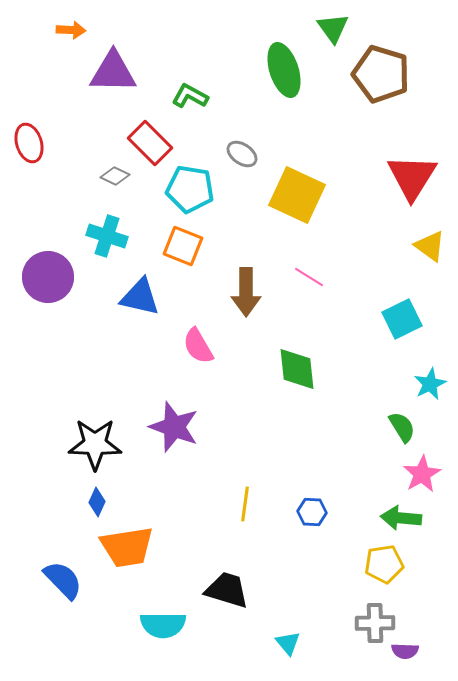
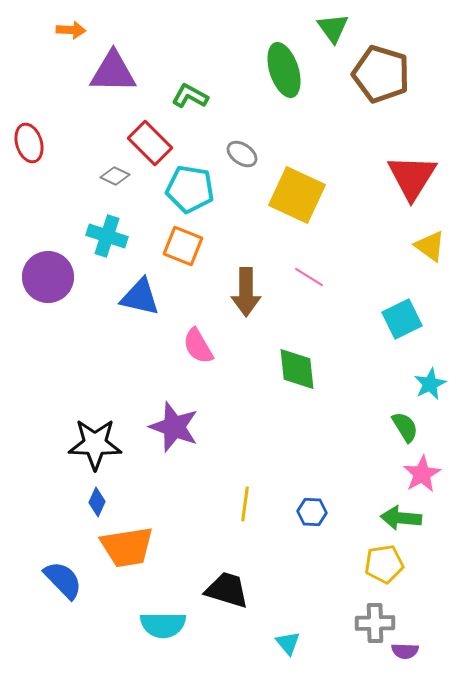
green semicircle: moved 3 px right
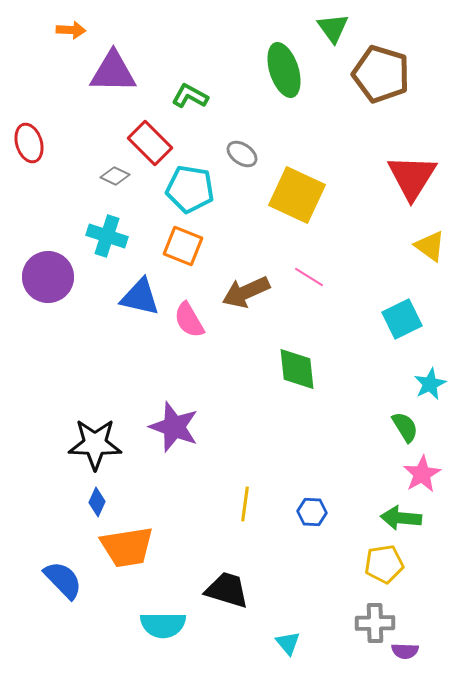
brown arrow: rotated 66 degrees clockwise
pink semicircle: moved 9 px left, 26 px up
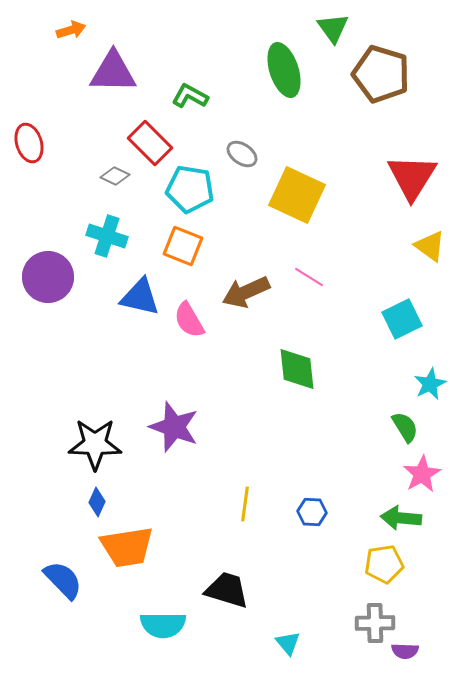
orange arrow: rotated 20 degrees counterclockwise
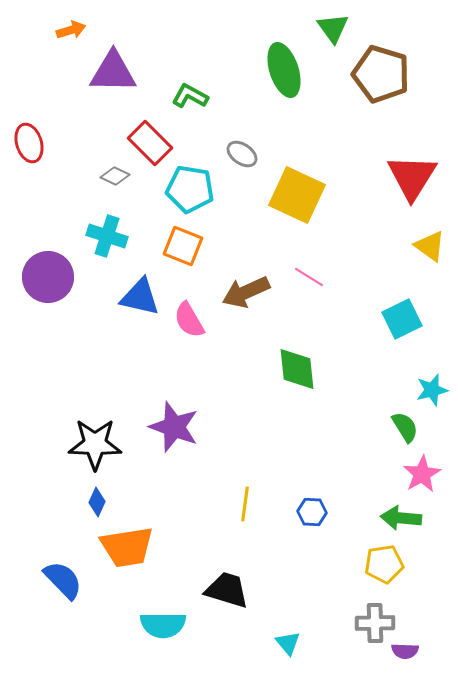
cyan star: moved 2 px right, 6 px down; rotated 12 degrees clockwise
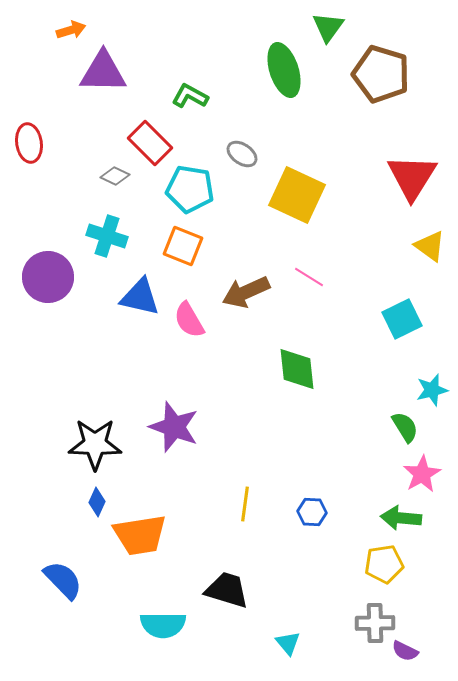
green triangle: moved 5 px left, 1 px up; rotated 12 degrees clockwise
purple triangle: moved 10 px left
red ellipse: rotated 9 degrees clockwise
orange trapezoid: moved 13 px right, 12 px up
purple semicircle: rotated 24 degrees clockwise
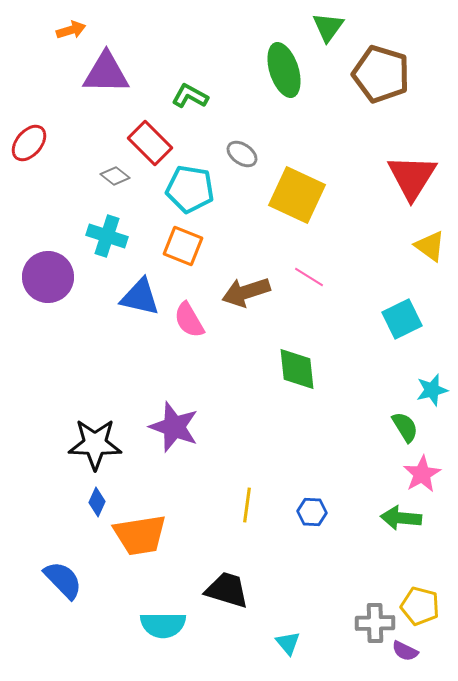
purple triangle: moved 3 px right, 1 px down
red ellipse: rotated 48 degrees clockwise
gray diamond: rotated 12 degrees clockwise
brown arrow: rotated 6 degrees clockwise
yellow line: moved 2 px right, 1 px down
yellow pentagon: moved 36 px right, 42 px down; rotated 24 degrees clockwise
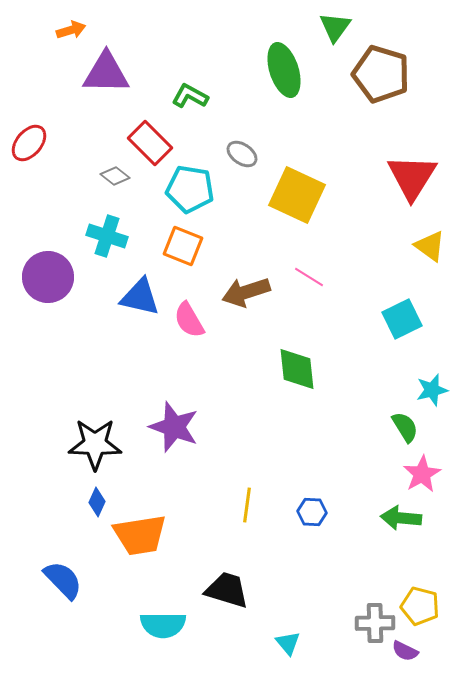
green triangle: moved 7 px right
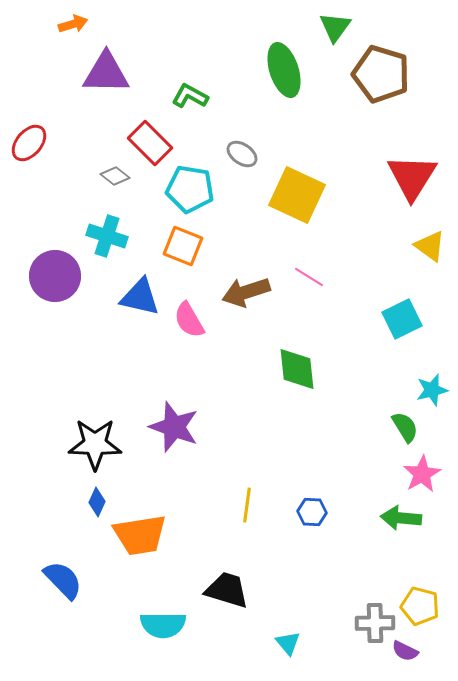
orange arrow: moved 2 px right, 6 px up
purple circle: moved 7 px right, 1 px up
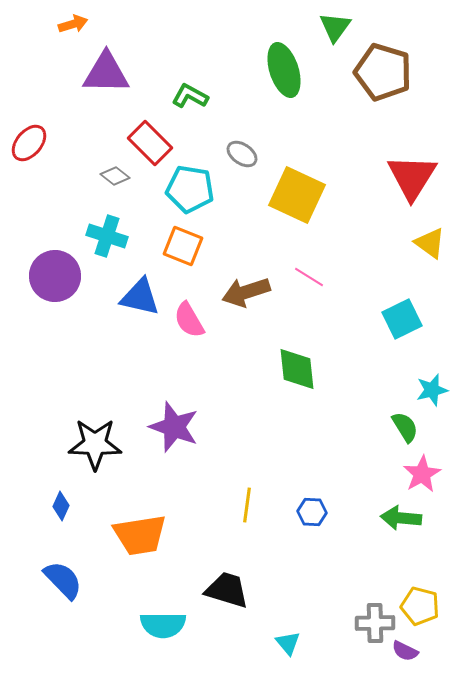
brown pentagon: moved 2 px right, 2 px up
yellow triangle: moved 3 px up
blue diamond: moved 36 px left, 4 px down
